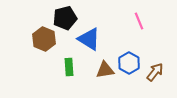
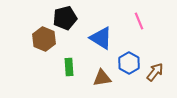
blue triangle: moved 12 px right, 1 px up
brown triangle: moved 3 px left, 8 px down
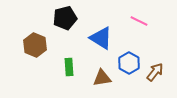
pink line: rotated 42 degrees counterclockwise
brown hexagon: moved 9 px left, 6 px down
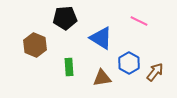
black pentagon: rotated 10 degrees clockwise
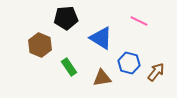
black pentagon: moved 1 px right
brown hexagon: moved 5 px right
blue hexagon: rotated 15 degrees counterclockwise
green rectangle: rotated 30 degrees counterclockwise
brown arrow: moved 1 px right
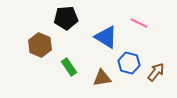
pink line: moved 2 px down
blue triangle: moved 5 px right, 1 px up
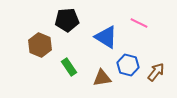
black pentagon: moved 1 px right, 2 px down
blue hexagon: moved 1 px left, 2 px down
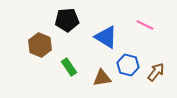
pink line: moved 6 px right, 2 px down
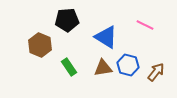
brown triangle: moved 1 px right, 10 px up
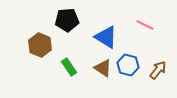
brown triangle: rotated 42 degrees clockwise
brown arrow: moved 2 px right, 2 px up
